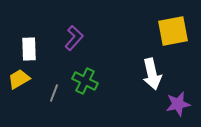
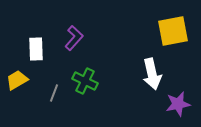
white rectangle: moved 7 px right
yellow trapezoid: moved 2 px left, 1 px down
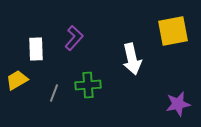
white arrow: moved 20 px left, 15 px up
green cross: moved 3 px right, 4 px down; rotated 30 degrees counterclockwise
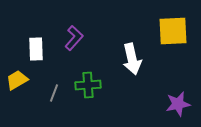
yellow square: rotated 8 degrees clockwise
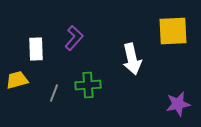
yellow trapezoid: rotated 15 degrees clockwise
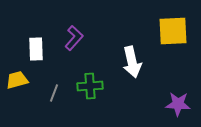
white arrow: moved 3 px down
green cross: moved 2 px right, 1 px down
purple star: rotated 15 degrees clockwise
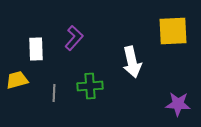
gray line: rotated 18 degrees counterclockwise
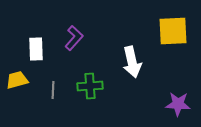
gray line: moved 1 px left, 3 px up
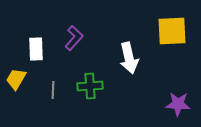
yellow square: moved 1 px left
white arrow: moved 3 px left, 4 px up
yellow trapezoid: moved 1 px left, 1 px up; rotated 45 degrees counterclockwise
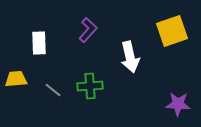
yellow square: rotated 16 degrees counterclockwise
purple L-shape: moved 14 px right, 8 px up
white rectangle: moved 3 px right, 6 px up
white arrow: moved 1 px right, 1 px up
yellow trapezoid: rotated 55 degrees clockwise
gray line: rotated 54 degrees counterclockwise
